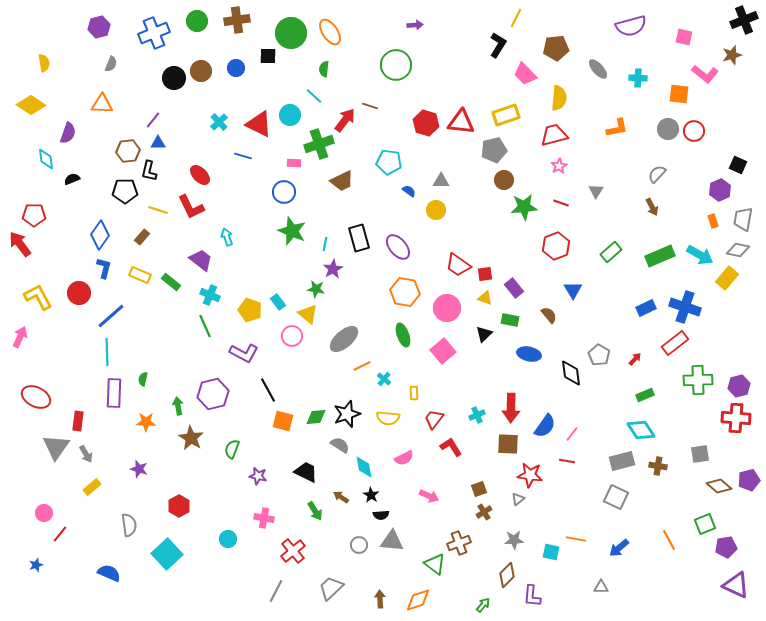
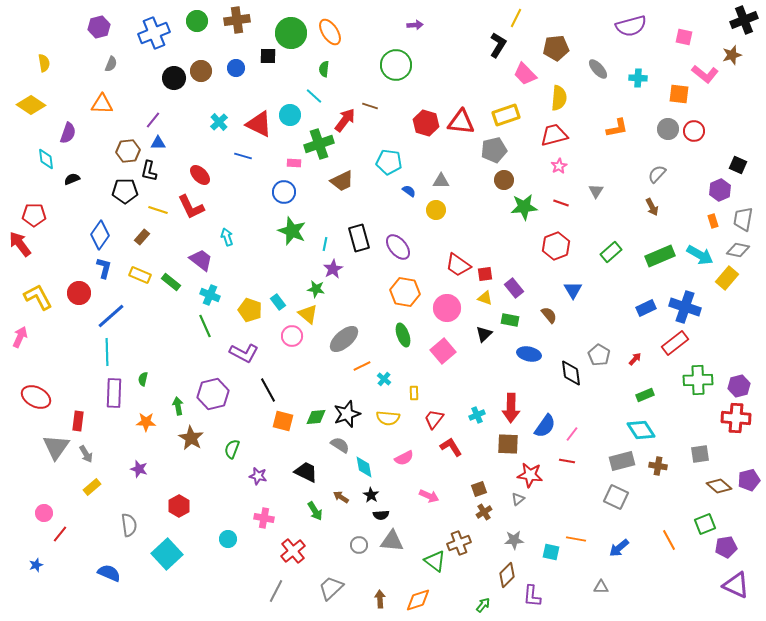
green triangle at (435, 564): moved 3 px up
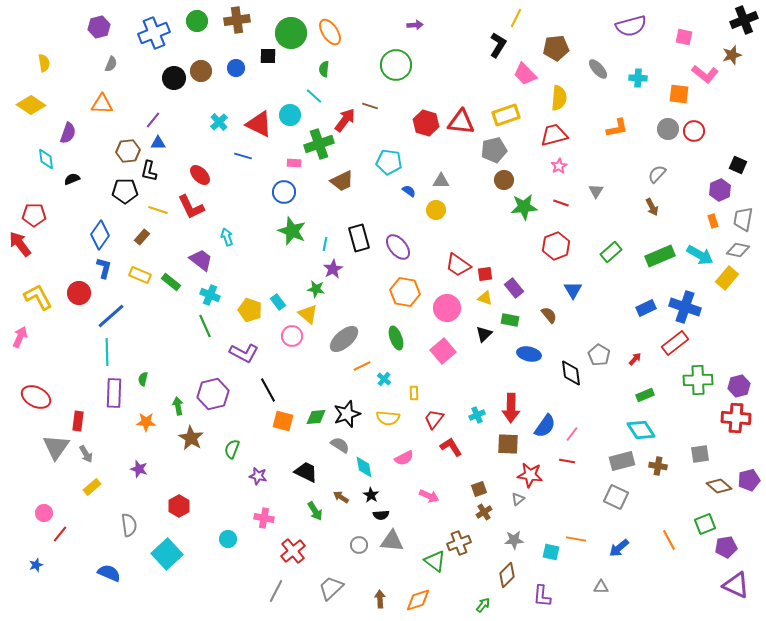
green ellipse at (403, 335): moved 7 px left, 3 px down
purple L-shape at (532, 596): moved 10 px right
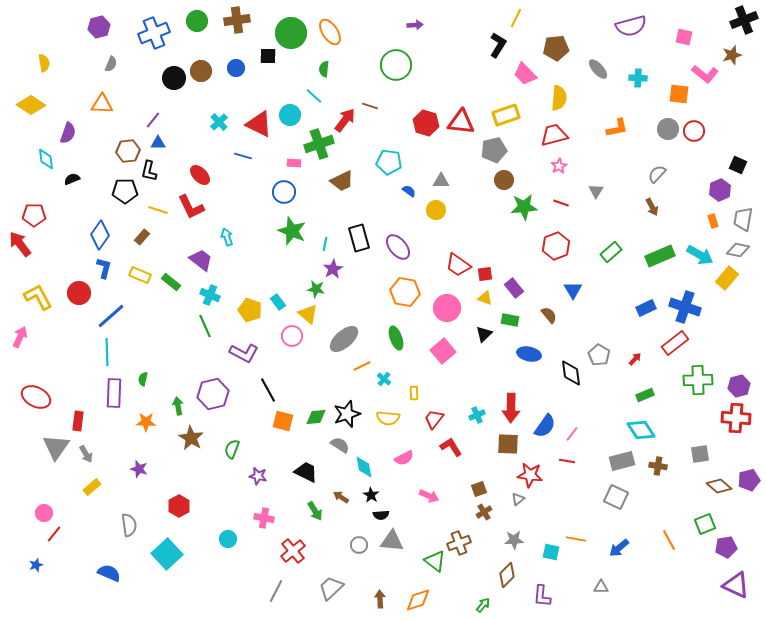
red line at (60, 534): moved 6 px left
